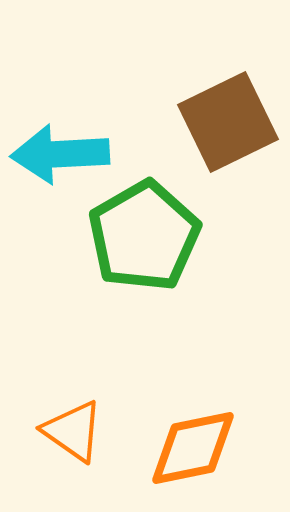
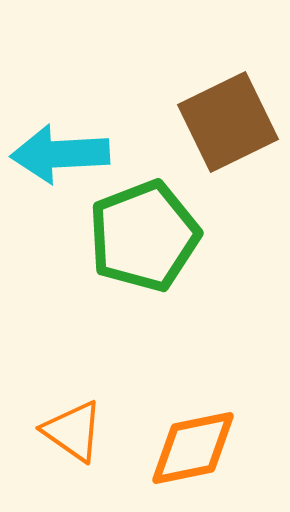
green pentagon: rotated 9 degrees clockwise
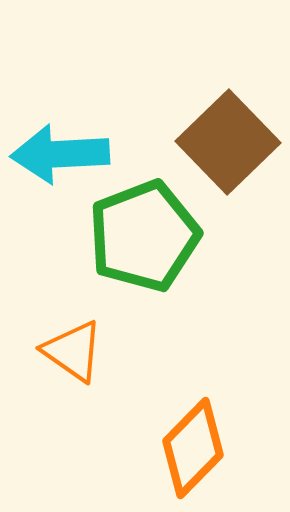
brown square: moved 20 px down; rotated 18 degrees counterclockwise
orange triangle: moved 80 px up
orange diamond: rotated 34 degrees counterclockwise
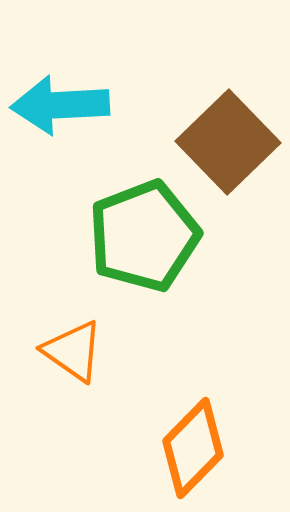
cyan arrow: moved 49 px up
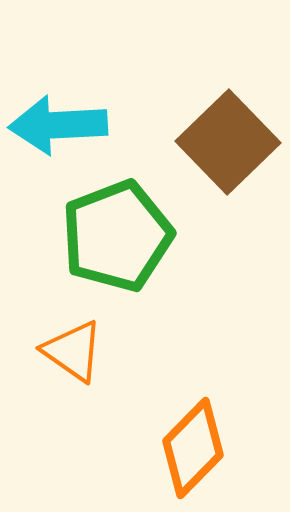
cyan arrow: moved 2 px left, 20 px down
green pentagon: moved 27 px left
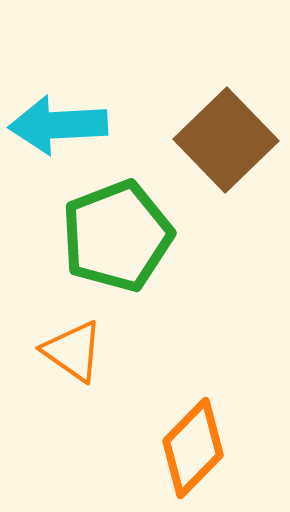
brown square: moved 2 px left, 2 px up
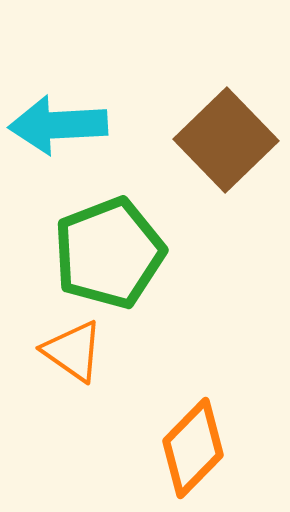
green pentagon: moved 8 px left, 17 px down
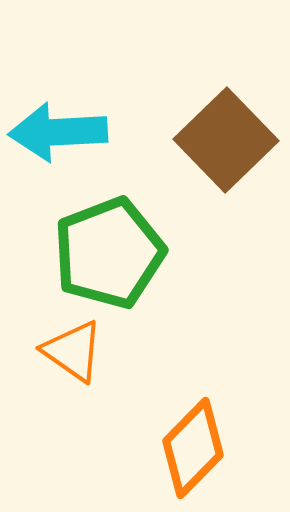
cyan arrow: moved 7 px down
